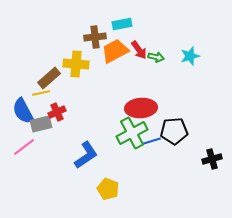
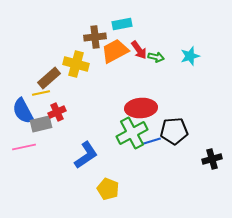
yellow cross: rotated 10 degrees clockwise
pink line: rotated 25 degrees clockwise
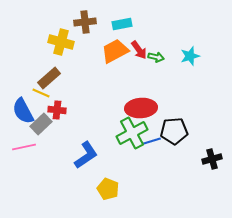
brown cross: moved 10 px left, 15 px up
yellow cross: moved 15 px left, 22 px up
yellow line: rotated 36 degrees clockwise
red cross: moved 2 px up; rotated 30 degrees clockwise
gray rectangle: rotated 30 degrees counterclockwise
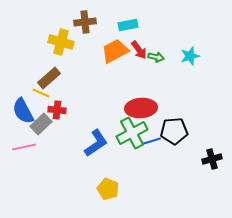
cyan rectangle: moved 6 px right, 1 px down
blue L-shape: moved 10 px right, 12 px up
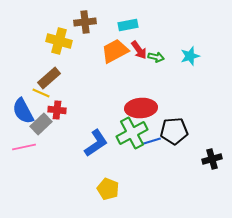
yellow cross: moved 2 px left, 1 px up
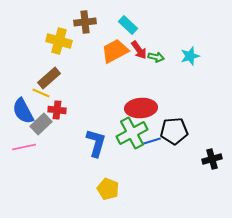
cyan rectangle: rotated 54 degrees clockwise
blue L-shape: rotated 40 degrees counterclockwise
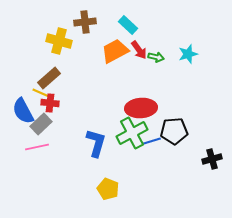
cyan star: moved 2 px left, 2 px up
red cross: moved 7 px left, 7 px up
pink line: moved 13 px right
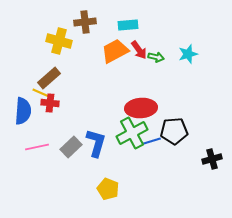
cyan rectangle: rotated 48 degrees counterclockwise
blue semicircle: rotated 148 degrees counterclockwise
gray rectangle: moved 30 px right, 23 px down
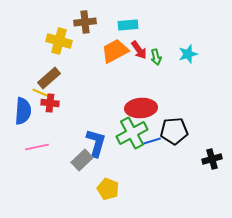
green arrow: rotated 63 degrees clockwise
gray rectangle: moved 11 px right, 13 px down
